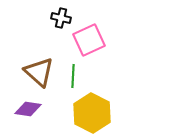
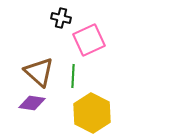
purple diamond: moved 4 px right, 6 px up
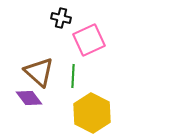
purple diamond: moved 3 px left, 5 px up; rotated 44 degrees clockwise
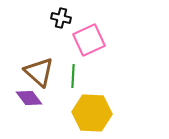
yellow hexagon: rotated 24 degrees counterclockwise
